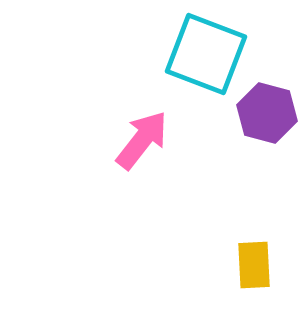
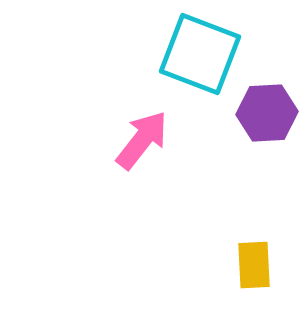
cyan square: moved 6 px left
purple hexagon: rotated 18 degrees counterclockwise
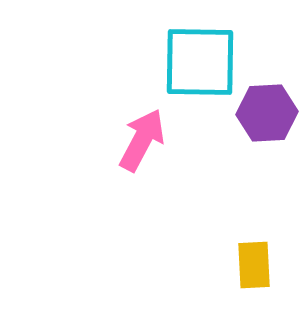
cyan square: moved 8 px down; rotated 20 degrees counterclockwise
pink arrow: rotated 10 degrees counterclockwise
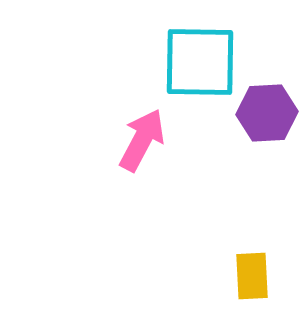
yellow rectangle: moved 2 px left, 11 px down
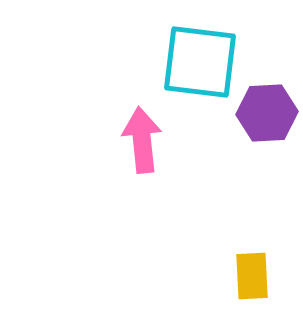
cyan square: rotated 6 degrees clockwise
pink arrow: rotated 34 degrees counterclockwise
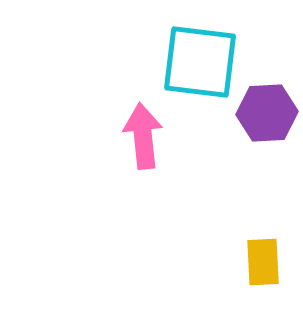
pink arrow: moved 1 px right, 4 px up
yellow rectangle: moved 11 px right, 14 px up
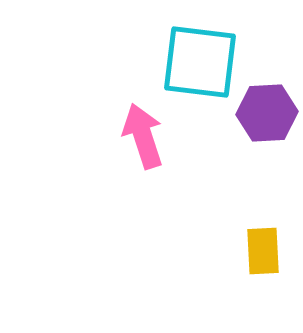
pink arrow: rotated 12 degrees counterclockwise
yellow rectangle: moved 11 px up
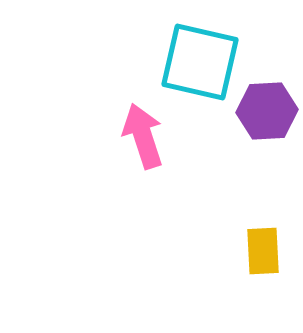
cyan square: rotated 6 degrees clockwise
purple hexagon: moved 2 px up
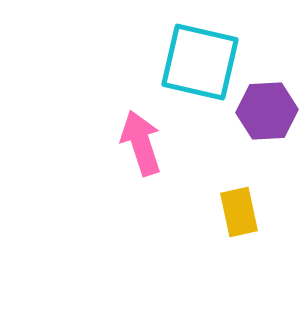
pink arrow: moved 2 px left, 7 px down
yellow rectangle: moved 24 px left, 39 px up; rotated 9 degrees counterclockwise
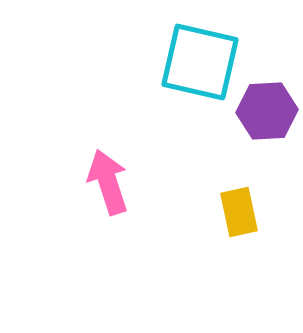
pink arrow: moved 33 px left, 39 px down
